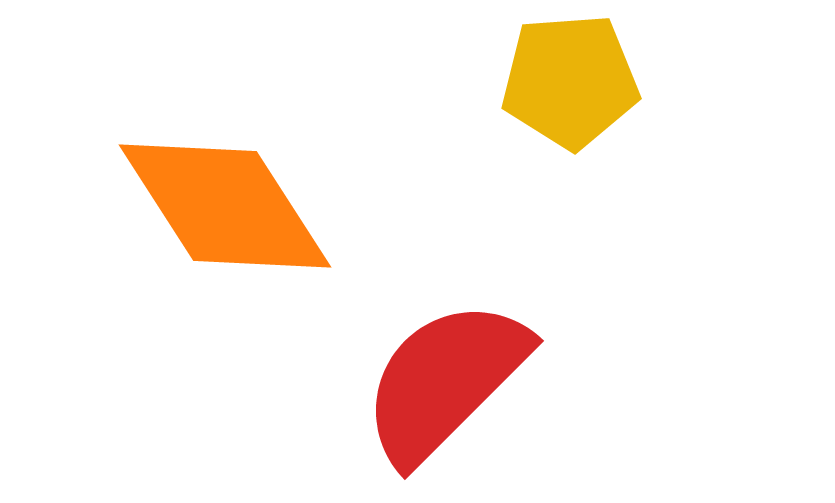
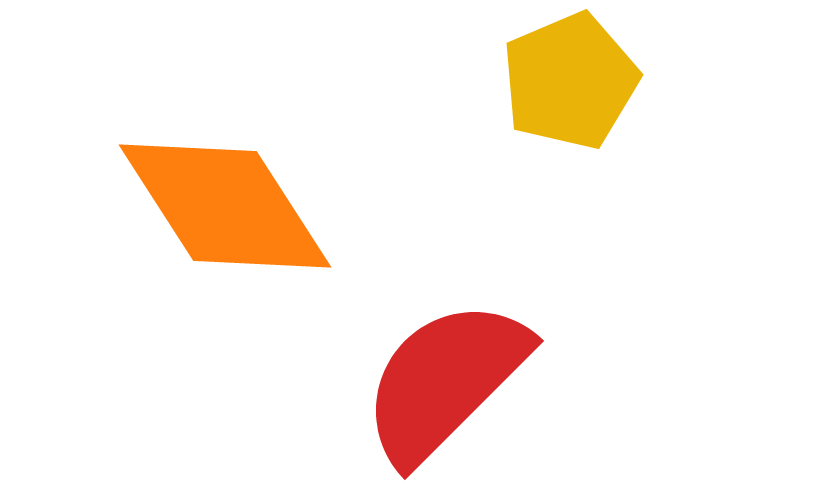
yellow pentagon: rotated 19 degrees counterclockwise
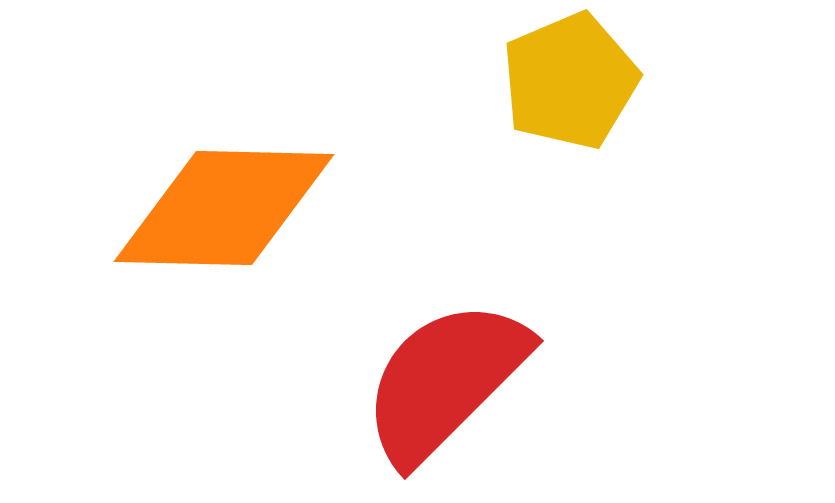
orange diamond: moved 1 px left, 2 px down; rotated 56 degrees counterclockwise
